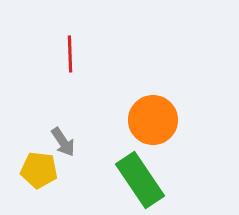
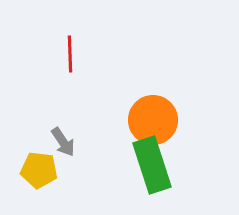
green rectangle: moved 12 px right, 15 px up; rotated 16 degrees clockwise
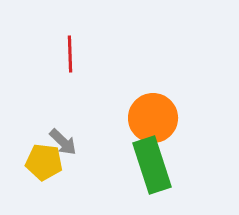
orange circle: moved 2 px up
gray arrow: rotated 12 degrees counterclockwise
yellow pentagon: moved 5 px right, 8 px up
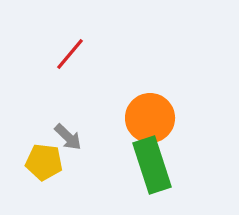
red line: rotated 42 degrees clockwise
orange circle: moved 3 px left
gray arrow: moved 5 px right, 5 px up
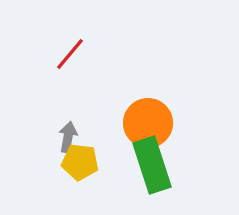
orange circle: moved 2 px left, 5 px down
gray arrow: rotated 124 degrees counterclockwise
yellow pentagon: moved 36 px right
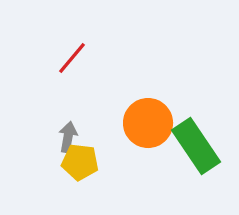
red line: moved 2 px right, 4 px down
green rectangle: moved 44 px right, 19 px up; rotated 16 degrees counterclockwise
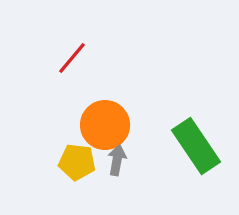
orange circle: moved 43 px left, 2 px down
gray arrow: moved 49 px right, 23 px down
yellow pentagon: moved 3 px left
